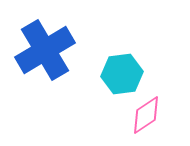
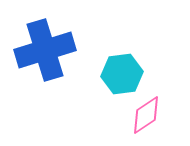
blue cross: rotated 14 degrees clockwise
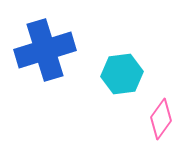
pink diamond: moved 15 px right, 4 px down; rotated 21 degrees counterclockwise
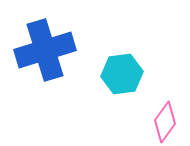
pink diamond: moved 4 px right, 3 px down
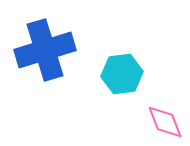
pink diamond: rotated 57 degrees counterclockwise
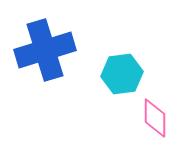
pink diamond: moved 10 px left, 4 px up; rotated 21 degrees clockwise
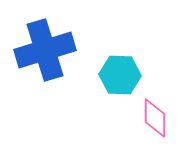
cyan hexagon: moved 2 px left, 1 px down; rotated 9 degrees clockwise
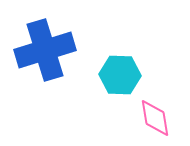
pink diamond: rotated 9 degrees counterclockwise
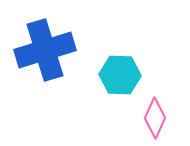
pink diamond: rotated 33 degrees clockwise
